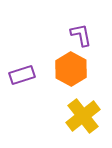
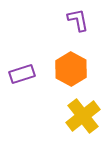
purple L-shape: moved 3 px left, 15 px up
purple rectangle: moved 1 px up
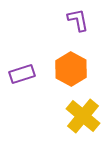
yellow cross: rotated 12 degrees counterclockwise
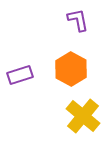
purple rectangle: moved 2 px left, 1 px down
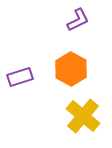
purple L-shape: rotated 75 degrees clockwise
purple rectangle: moved 2 px down
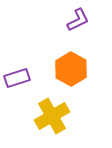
purple rectangle: moved 3 px left, 1 px down
yellow cross: moved 31 px left; rotated 20 degrees clockwise
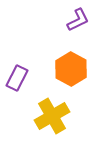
purple rectangle: rotated 45 degrees counterclockwise
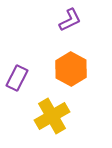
purple L-shape: moved 8 px left
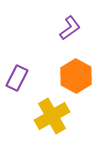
purple L-shape: moved 8 px down; rotated 10 degrees counterclockwise
orange hexagon: moved 5 px right, 7 px down
